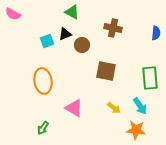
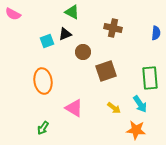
brown circle: moved 1 px right, 7 px down
brown square: rotated 30 degrees counterclockwise
cyan arrow: moved 2 px up
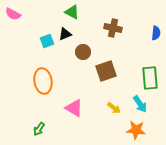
green arrow: moved 4 px left, 1 px down
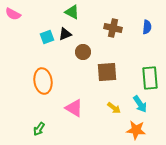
blue semicircle: moved 9 px left, 6 px up
cyan square: moved 4 px up
brown square: moved 1 px right, 1 px down; rotated 15 degrees clockwise
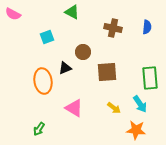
black triangle: moved 34 px down
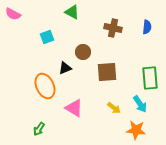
orange ellipse: moved 2 px right, 5 px down; rotated 15 degrees counterclockwise
